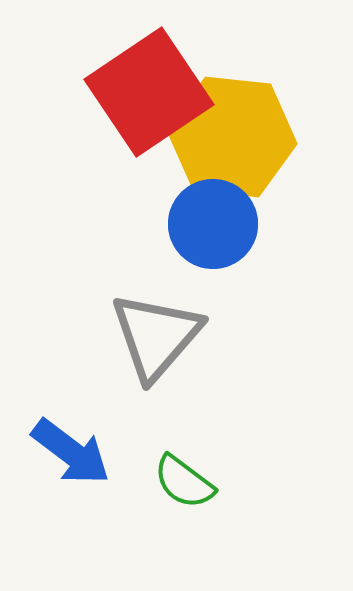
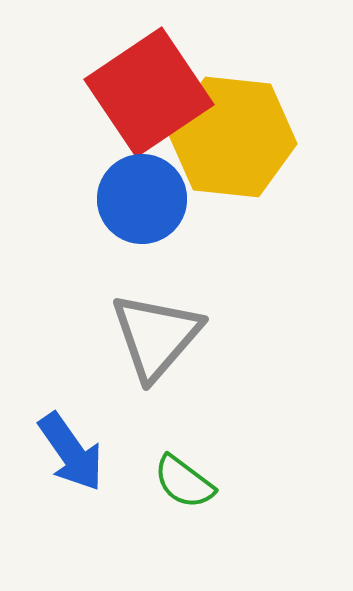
blue circle: moved 71 px left, 25 px up
blue arrow: rotated 18 degrees clockwise
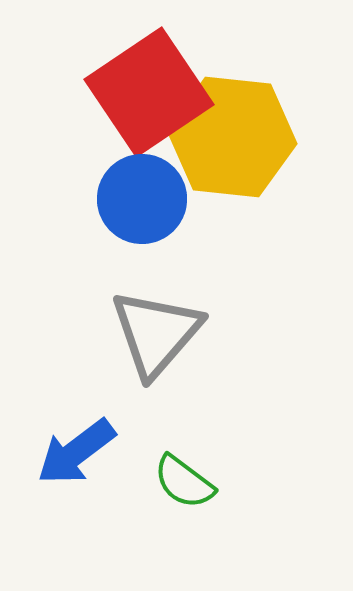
gray triangle: moved 3 px up
blue arrow: moved 5 px right; rotated 88 degrees clockwise
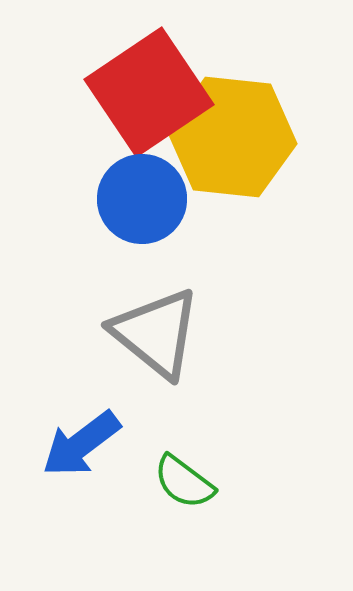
gray triangle: rotated 32 degrees counterclockwise
blue arrow: moved 5 px right, 8 px up
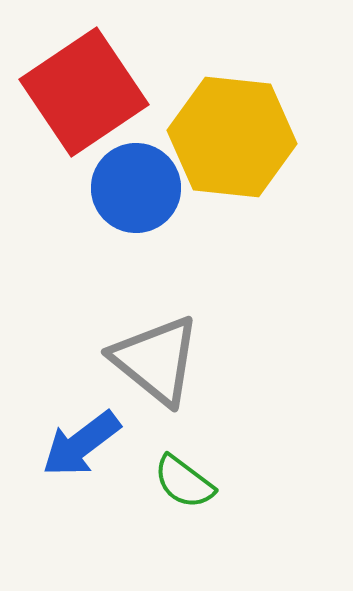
red square: moved 65 px left
blue circle: moved 6 px left, 11 px up
gray triangle: moved 27 px down
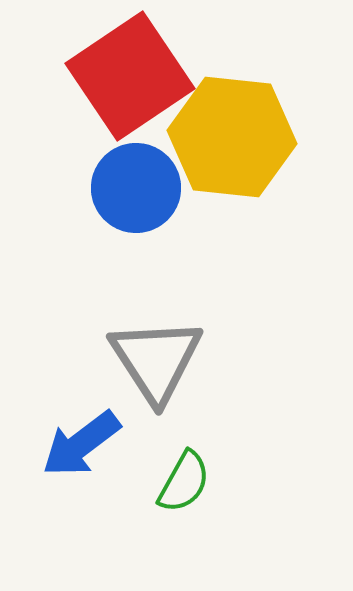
red square: moved 46 px right, 16 px up
gray triangle: rotated 18 degrees clockwise
green semicircle: rotated 98 degrees counterclockwise
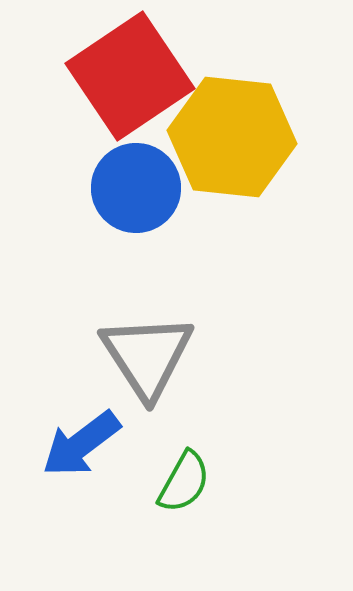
gray triangle: moved 9 px left, 4 px up
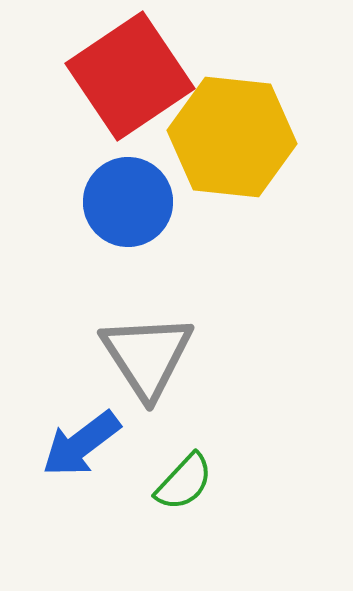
blue circle: moved 8 px left, 14 px down
green semicircle: rotated 14 degrees clockwise
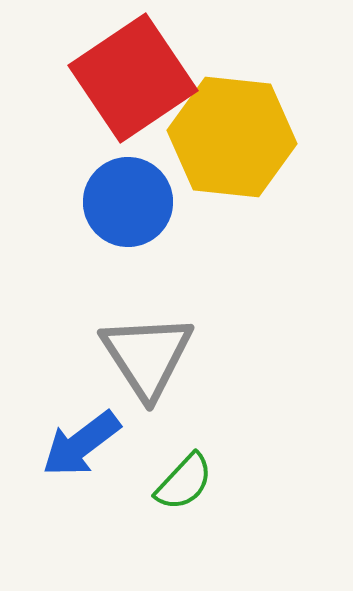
red square: moved 3 px right, 2 px down
